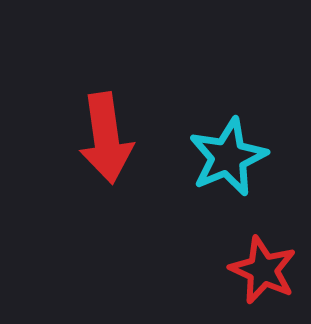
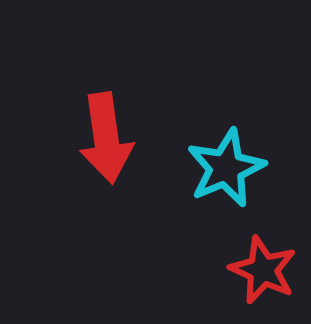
cyan star: moved 2 px left, 11 px down
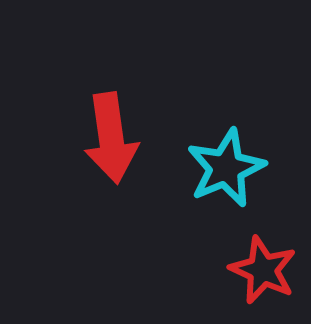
red arrow: moved 5 px right
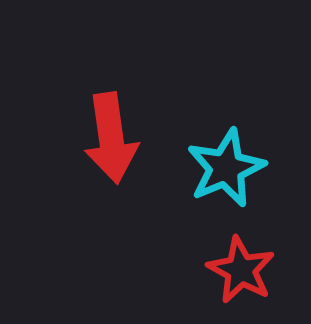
red star: moved 22 px left; rotated 4 degrees clockwise
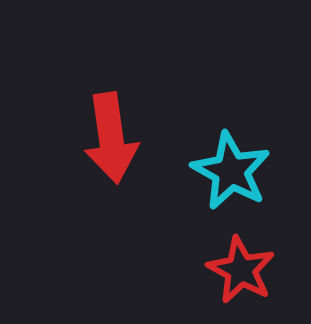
cyan star: moved 5 px right, 3 px down; rotated 20 degrees counterclockwise
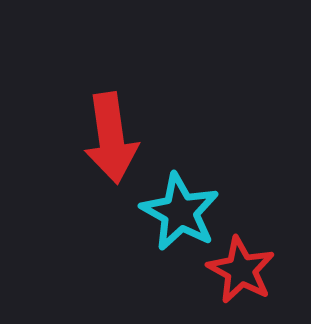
cyan star: moved 51 px left, 41 px down
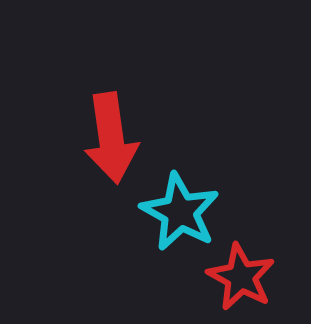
red star: moved 7 px down
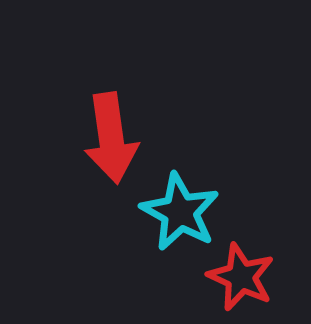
red star: rotated 4 degrees counterclockwise
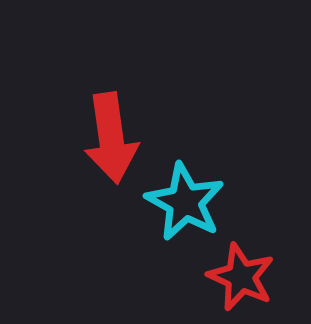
cyan star: moved 5 px right, 10 px up
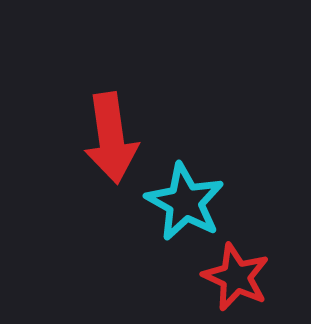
red star: moved 5 px left
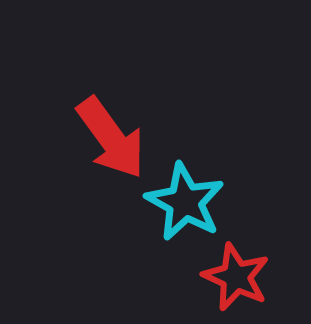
red arrow: rotated 28 degrees counterclockwise
